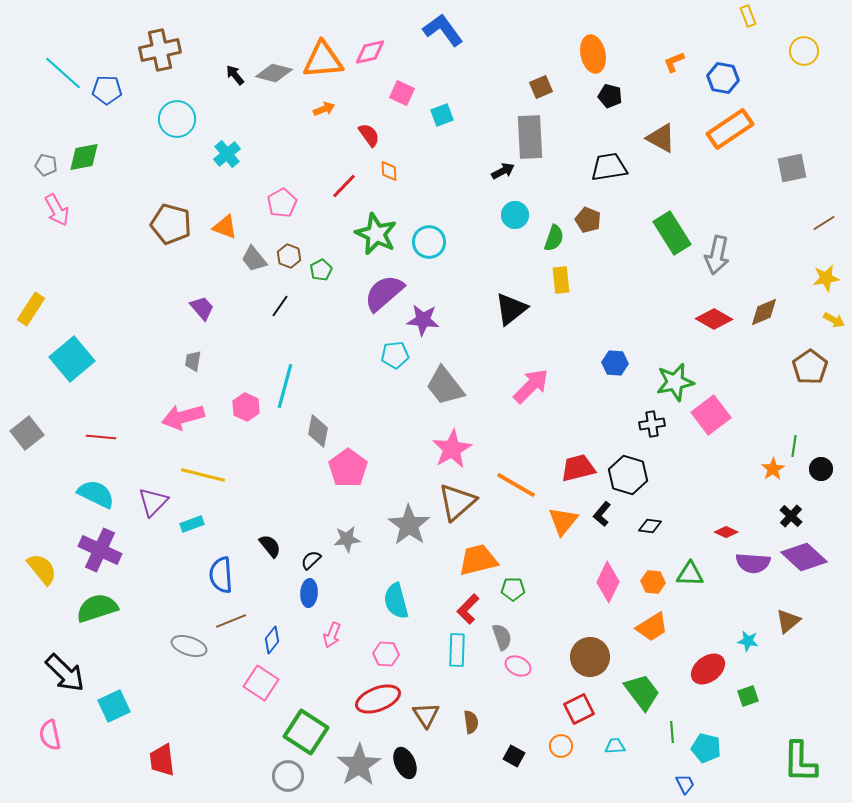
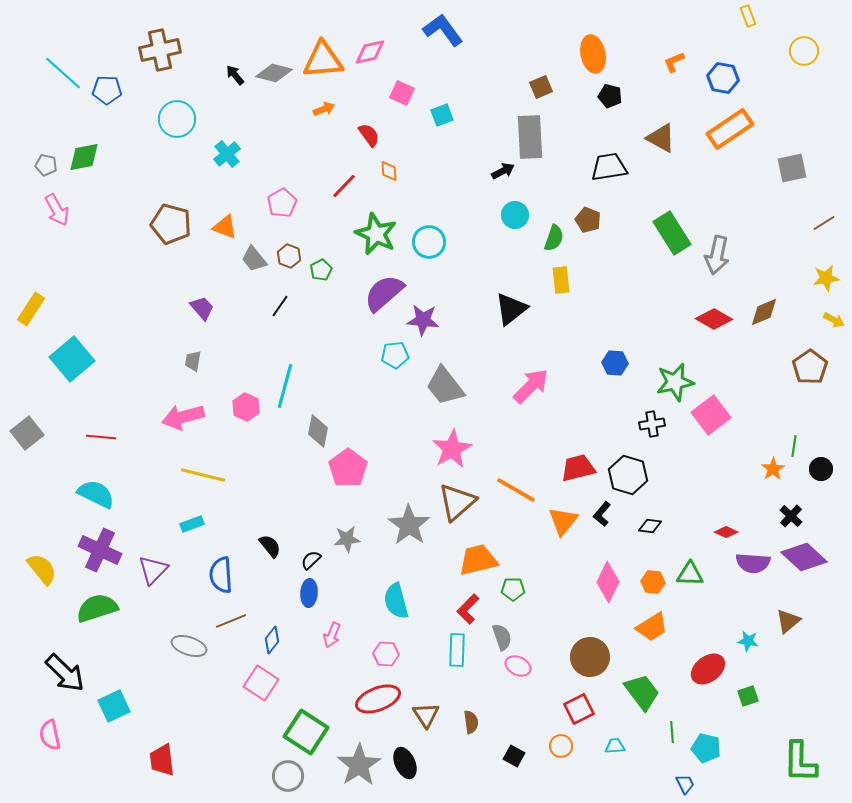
orange line at (516, 485): moved 5 px down
purple triangle at (153, 502): moved 68 px down
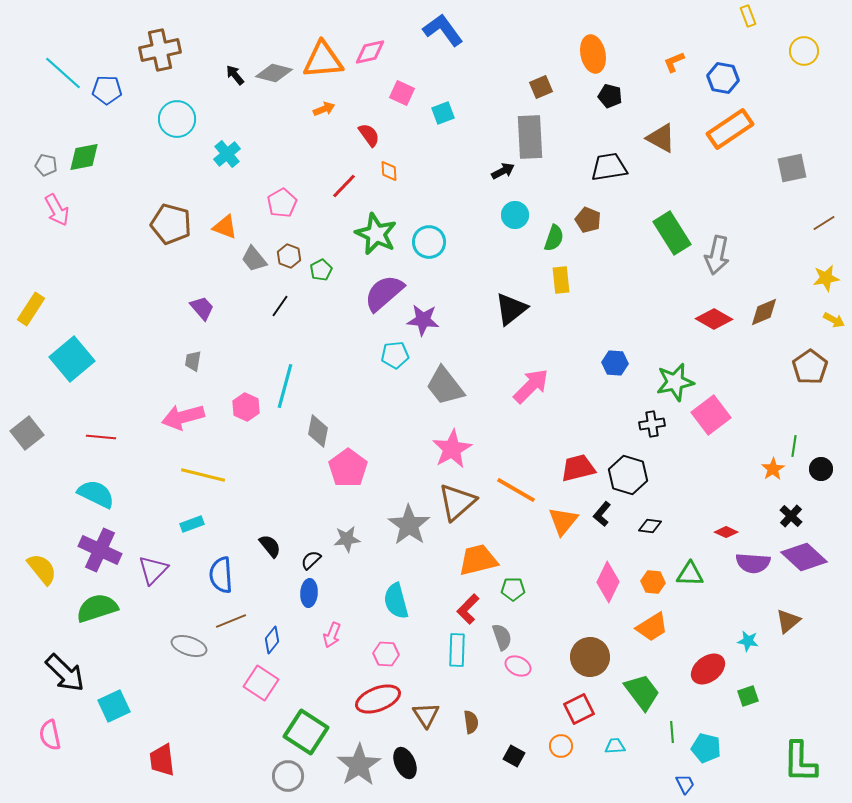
cyan square at (442, 115): moved 1 px right, 2 px up
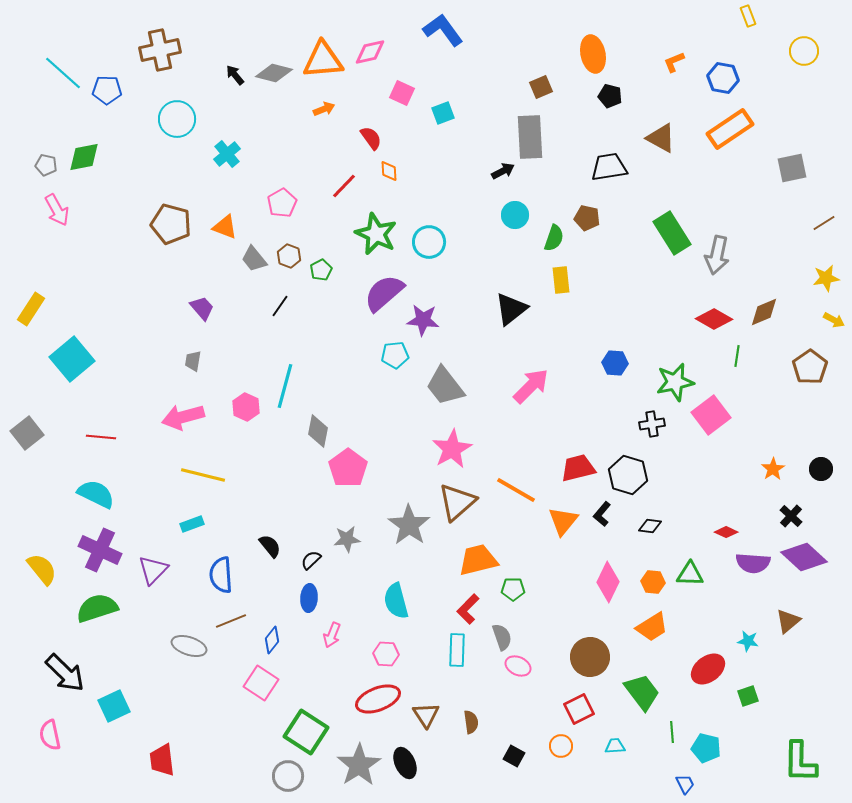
red semicircle at (369, 135): moved 2 px right, 3 px down
brown pentagon at (588, 220): moved 1 px left, 2 px up; rotated 10 degrees counterclockwise
green line at (794, 446): moved 57 px left, 90 px up
blue ellipse at (309, 593): moved 5 px down
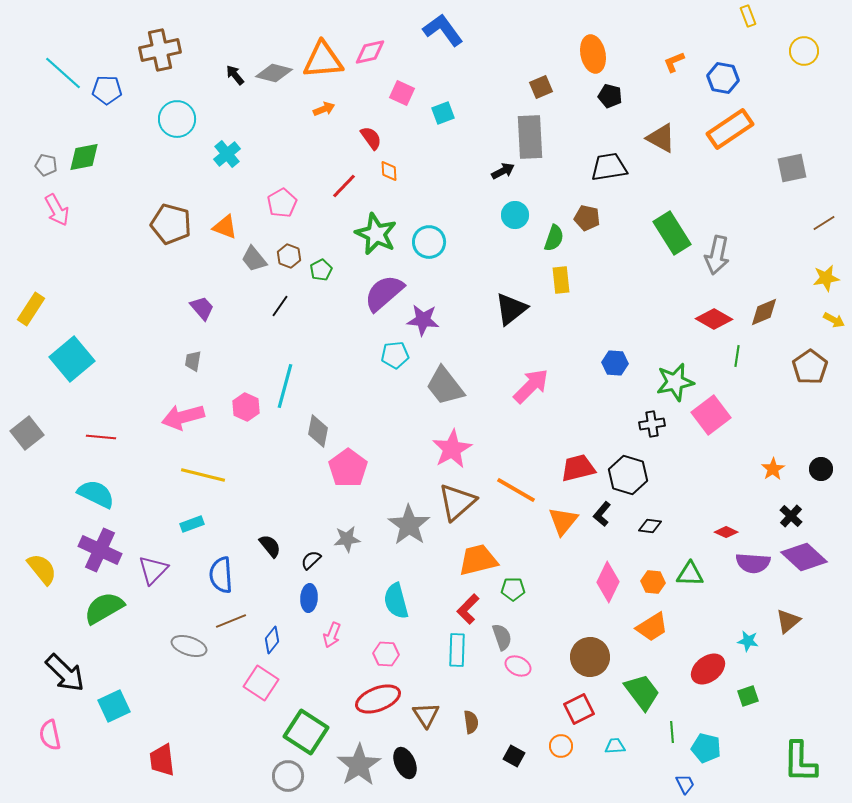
green semicircle at (97, 608): moved 7 px right; rotated 12 degrees counterclockwise
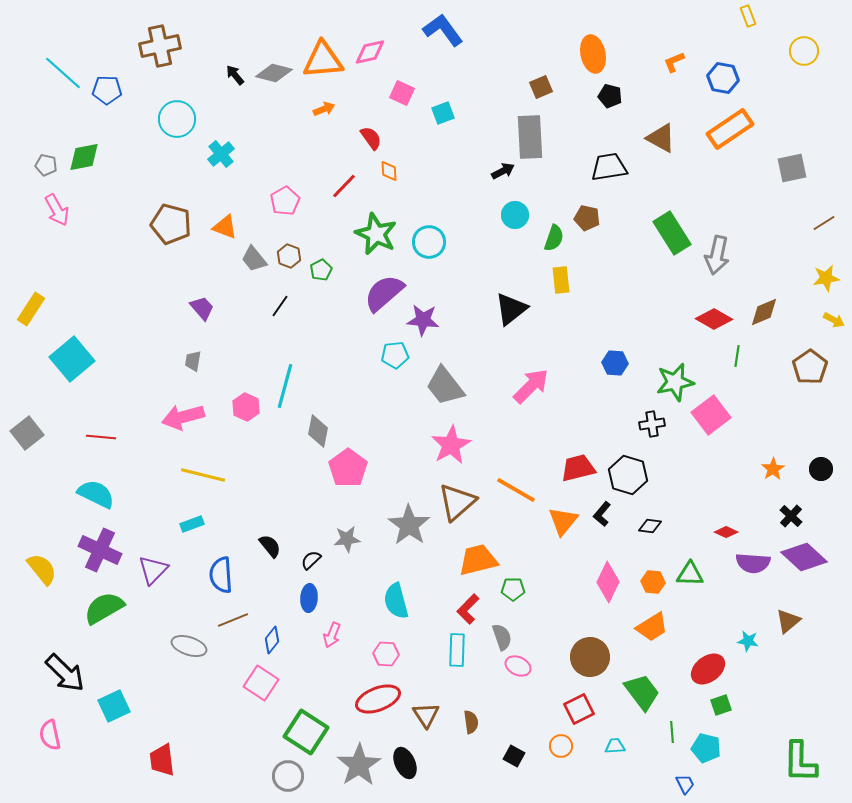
brown cross at (160, 50): moved 4 px up
cyan cross at (227, 154): moved 6 px left
pink pentagon at (282, 203): moved 3 px right, 2 px up
pink star at (452, 449): moved 1 px left, 4 px up
brown line at (231, 621): moved 2 px right, 1 px up
green square at (748, 696): moved 27 px left, 9 px down
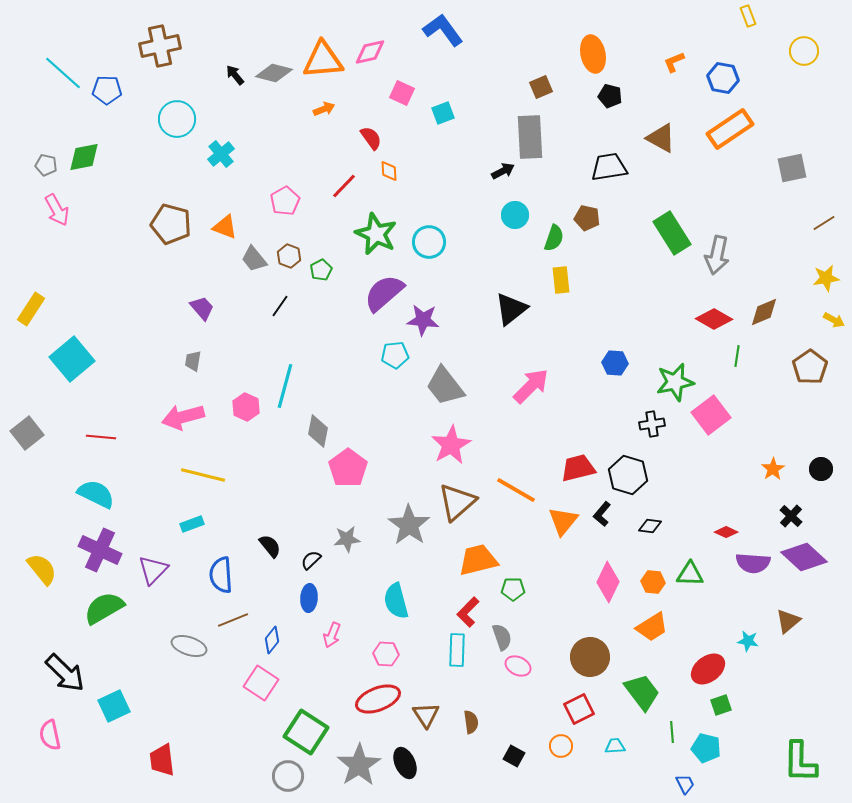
red L-shape at (468, 609): moved 3 px down
